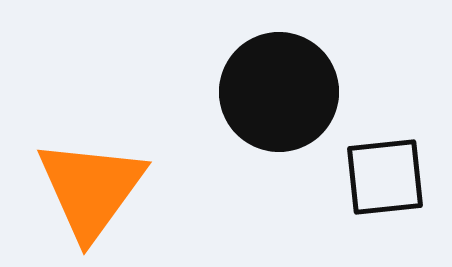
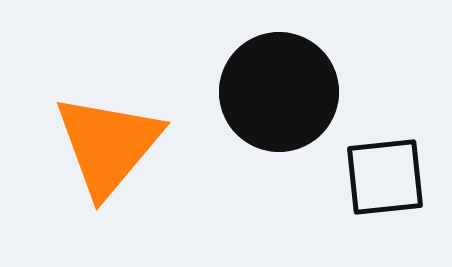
orange triangle: moved 17 px right, 44 px up; rotated 4 degrees clockwise
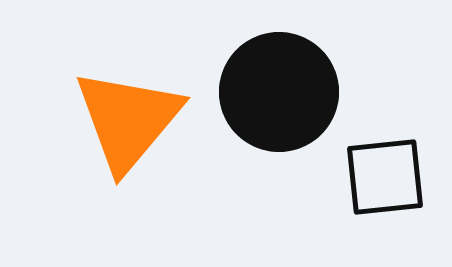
orange triangle: moved 20 px right, 25 px up
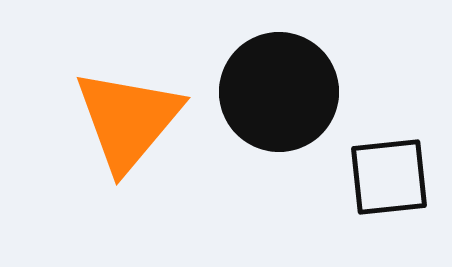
black square: moved 4 px right
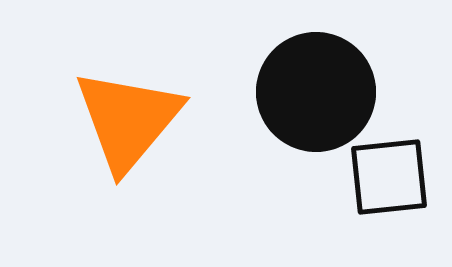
black circle: moved 37 px right
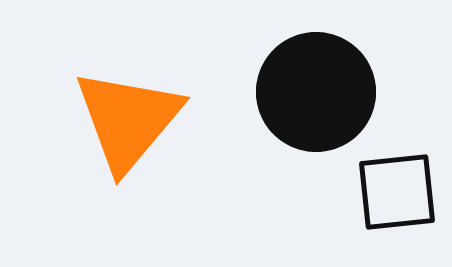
black square: moved 8 px right, 15 px down
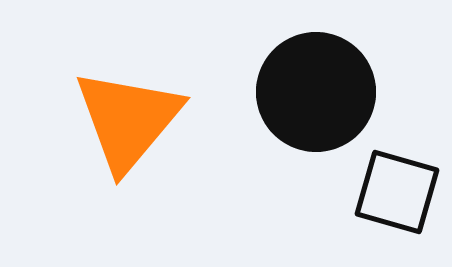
black square: rotated 22 degrees clockwise
